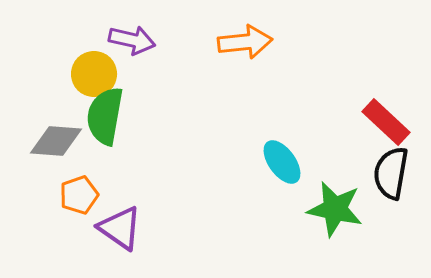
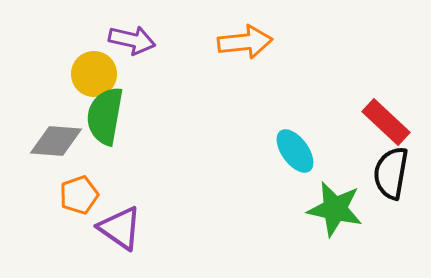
cyan ellipse: moved 13 px right, 11 px up
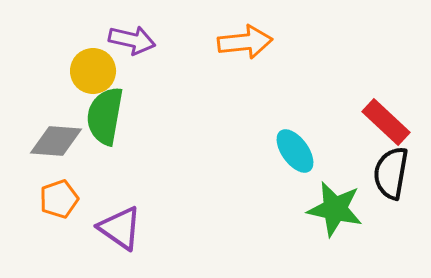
yellow circle: moved 1 px left, 3 px up
orange pentagon: moved 20 px left, 4 px down
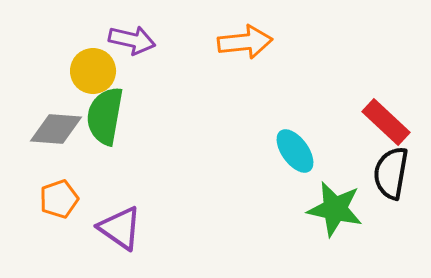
gray diamond: moved 12 px up
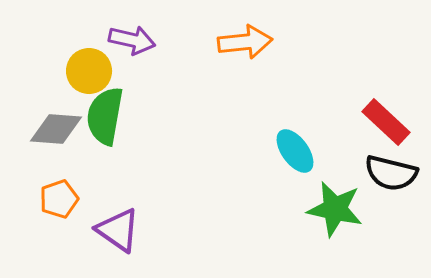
yellow circle: moved 4 px left
black semicircle: rotated 86 degrees counterclockwise
purple triangle: moved 2 px left, 2 px down
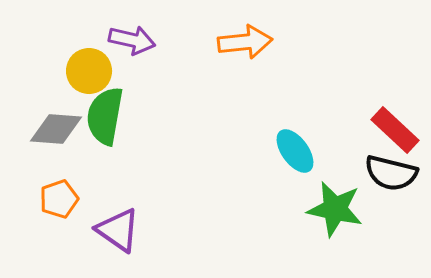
red rectangle: moved 9 px right, 8 px down
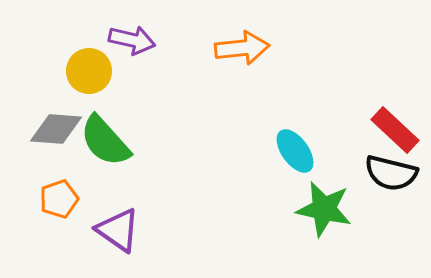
orange arrow: moved 3 px left, 6 px down
green semicircle: moved 25 px down; rotated 52 degrees counterclockwise
green star: moved 11 px left
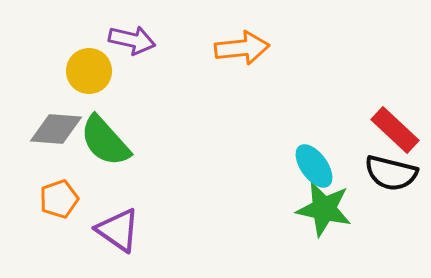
cyan ellipse: moved 19 px right, 15 px down
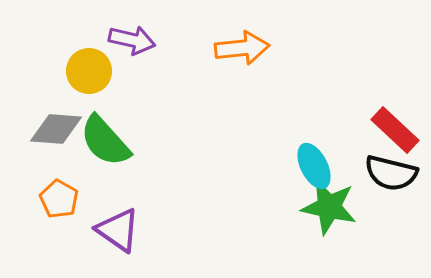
cyan ellipse: rotated 9 degrees clockwise
orange pentagon: rotated 24 degrees counterclockwise
green star: moved 5 px right, 2 px up
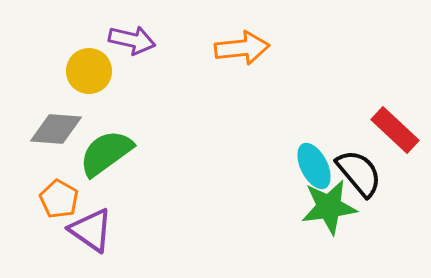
green semicircle: moved 1 px right, 12 px down; rotated 96 degrees clockwise
black semicircle: moved 32 px left; rotated 144 degrees counterclockwise
green star: rotated 20 degrees counterclockwise
purple triangle: moved 27 px left
